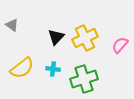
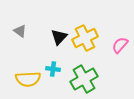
gray triangle: moved 8 px right, 6 px down
black triangle: moved 3 px right
yellow semicircle: moved 6 px right, 11 px down; rotated 35 degrees clockwise
green cross: rotated 12 degrees counterclockwise
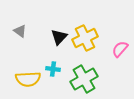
pink semicircle: moved 4 px down
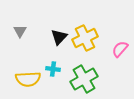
gray triangle: rotated 24 degrees clockwise
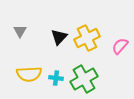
yellow cross: moved 2 px right
pink semicircle: moved 3 px up
cyan cross: moved 3 px right, 9 px down
yellow semicircle: moved 1 px right, 5 px up
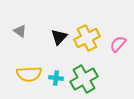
gray triangle: rotated 24 degrees counterclockwise
pink semicircle: moved 2 px left, 2 px up
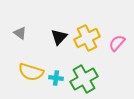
gray triangle: moved 2 px down
pink semicircle: moved 1 px left, 1 px up
yellow semicircle: moved 2 px right, 2 px up; rotated 20 degrees clockwise
